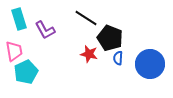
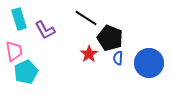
red star: rotated 24 degrees clockwise
blue circle: moved 1 px left, 1 px up
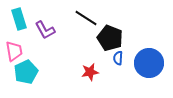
red star: moved 1 px right, 18 px down; rotated 24 degrees clockwise
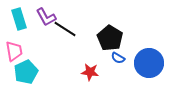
black line: moved 21 px left, 11 px down
purple L-shape: moved 1 px right, 13 px up
black pentagon: rotated 10 degrees clockwise
blue semicircle: rotated 64 degrees counterclockwise
red star: rotated 18 degrees clockwise
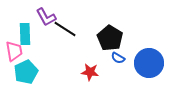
cyan rectangle: moved 6 px right, 15 px down; rotated 15 degrees clockwise
